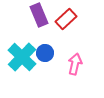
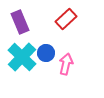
purple rectangle: moved 19 px left, 7 px down
blue circle: moved 1 px right
pink arrow: moved 9 px left
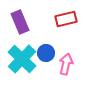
red rectangle: rotated 30 degrees clockwise
cyan cross: moved 2 px down
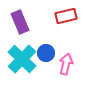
red rectangle: moved 3 px up
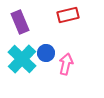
red rectangle: moved 2 px right, 1 px up
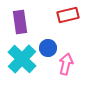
purple rectangle: rotated 15 degrees clockwise
blue circle: moved 2 px right, 5 px up
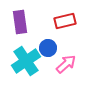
red rectangle: moved 3 px left, 6 px down
cyan cross: moved 4 px right, 2 px down; rotated 12 degrees clockwise
pink arrow: rotated 35 degrees clockwise
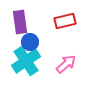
blue circle: moved 18 px left, 6 px up
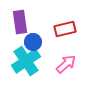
red rectangle: moved 8 px down
blue circle: moved 3 px right
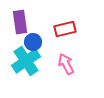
pink arrow: rotated 75 degrees counterclockwise
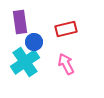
red rectangle: moved 1 px right
blue circle: moved 1 px right
cyan cross: moved 1 px left, 1 px down
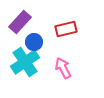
purple rectangle: rotated 50 degrees clockwise
pink arrow: moved 3 px left, 4 px down
